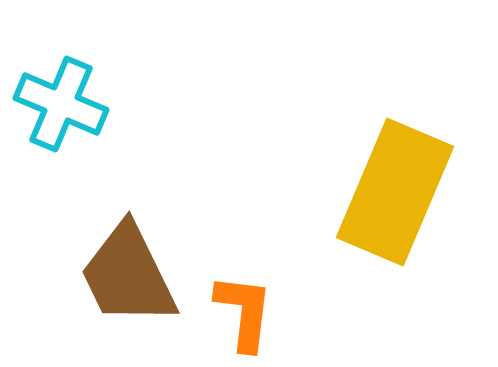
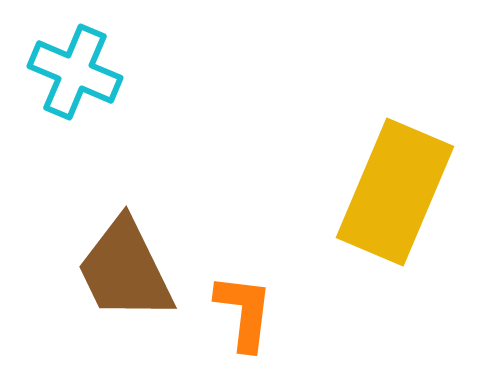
cyan cross: moved 14 px right, 32 px up
brown trapezoid: moved 3 px left, 5 px up
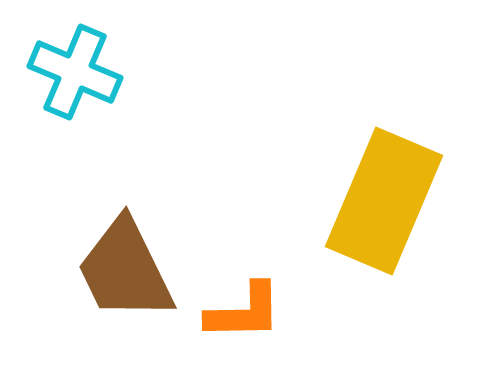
yellow rectangle: moved 11 px left, 9 px down
orange L-shape: rotated 82 degrees clockwise
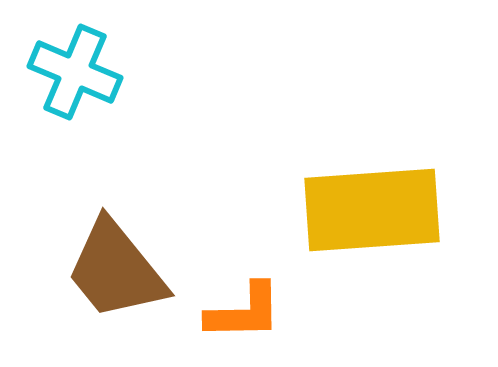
yellow rectangle: moved 12 px left, 9 px down; rotated 63 degrees clockwise
brown trapezoid: moved 9 px left; rotated 13 degrees counterclockwise
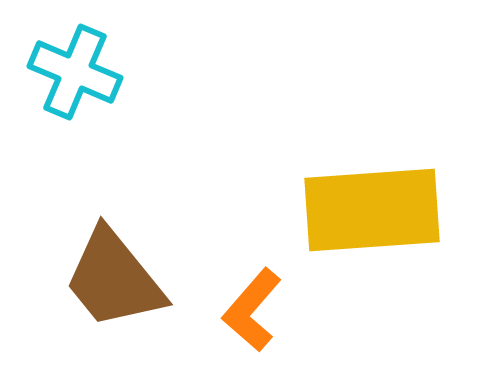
brown trapezoid: moved 2 px left, 9 px down
orange L-shape: moved 8 px right, 2 px up; rotated 132 degrees clockwise
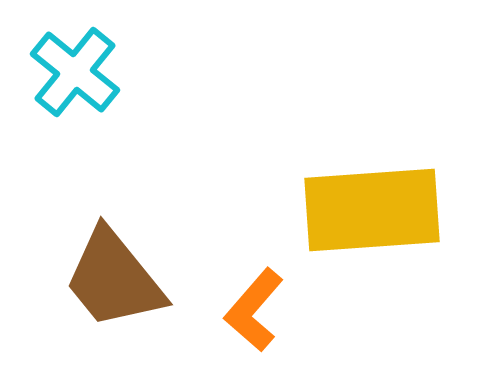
cyan cross: rotated 16 degrees clockwise
orange L-shape: moved 2 px right
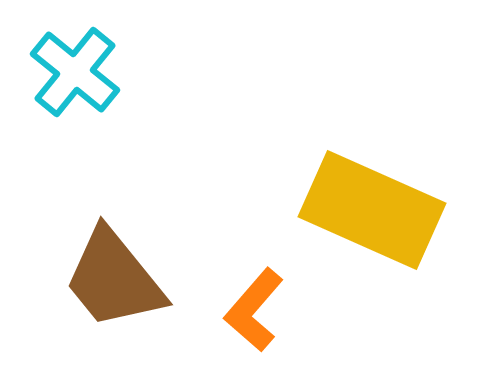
yellow rectangle: rotated 28 degrees clockwise
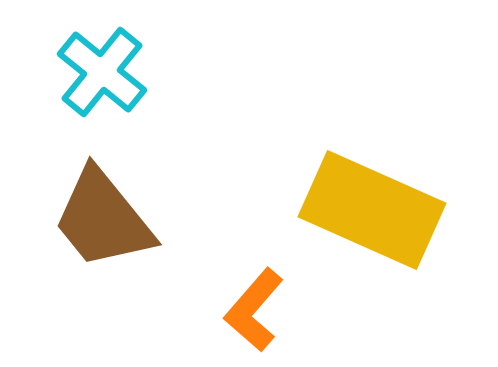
cyan cross: moved 27 px right
brown trapezoid: moved 11 px left, 60 px up
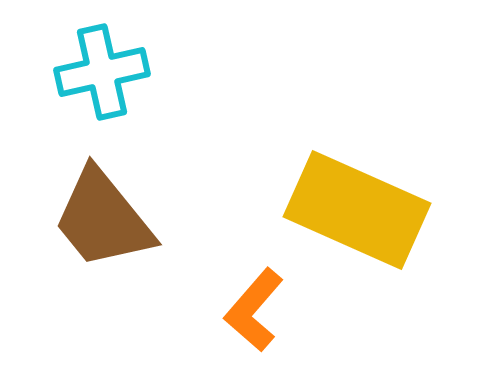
cyan cross: rotated 38 degrees clockwise
yellow rectangle: moved 15 px left
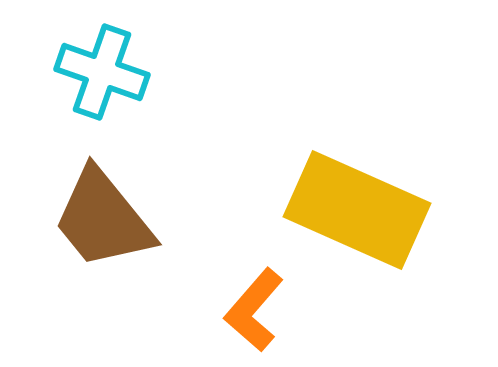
cyan cross: rotated 32 degrees clockwise
